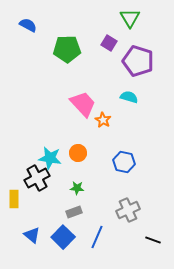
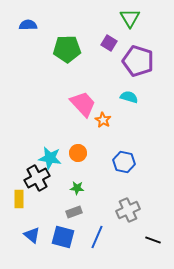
blue semicircle: rotated 30 degrees counterclockwise
yellow rectangle: moved 5 px right
blue square: rotated 30 degrees counterclockwise
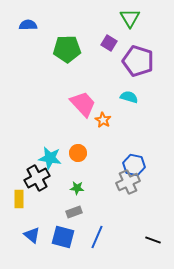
blue hexagon: moved 10 px right, 3 px down
gray cross: moved 28 px up
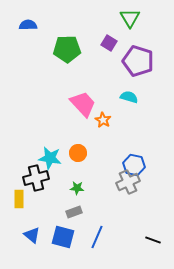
black cross: moved 1 px left; rotated 15 degrees clockwise
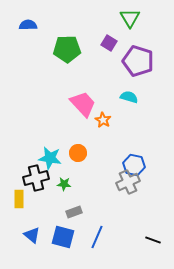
green star: moved 13 px left, 4 px up
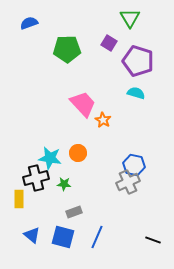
blue semicircle: moved 1 px right, 2 px up; rotated 18 degrees counterclockwise
cyan semicircle: moved 7 px right, 4 px up
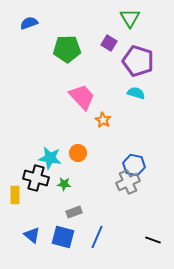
pink trapezoid: moved 1 px left, 7 px up
black cross: rotated 30 degrees clockwise
yellow rectangle: moved 4 px left, 4 px up
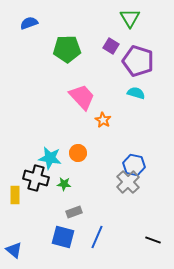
purple square: moved 2 px right, 3 px down
gray cross: rotated 20 degrees counterclockwise
blue triangle: moved 18 px left, 15 px down
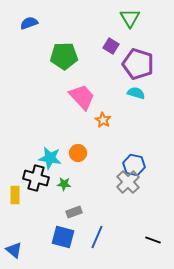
green pentagon: moved 3 px left, 7 px down
purple pentagon: moved 3 px down
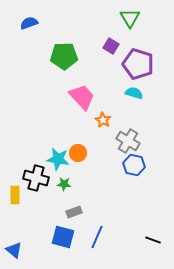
cyan semicircle: moved 2 px left
cyan star: moved 8 px right, 1 px down
gray cross: moved 41 px up; rotated 15 degrees counterclockwise
